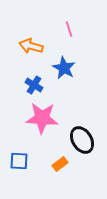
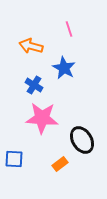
blue square: moved 5 px left, 2 px up
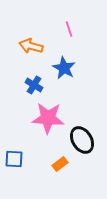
pink star: moved 6 px right
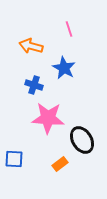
blue cross: rotated 12 degrees counterclockwise
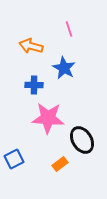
blue cross: rotated 18 degrees counterclockwise
blue square: rotated 30 degrees counterclockwise
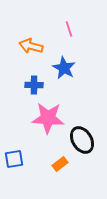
blue square: rotated 18 degrees clockwise
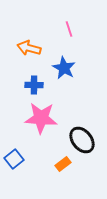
orange arrow: moved 2 px left, 2 px down
pink star: moved 7 px left
black ellipse: rotated 8 degrees counterclockwise
blue square: rotated 30 degrees counterclockwise
orange rectangle: moved 3 px right
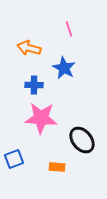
blue square: rotated 18 degrees clockwise
orange rectangle: moved 6 px left, 3 px down; rotated 42 degrees clockwise
